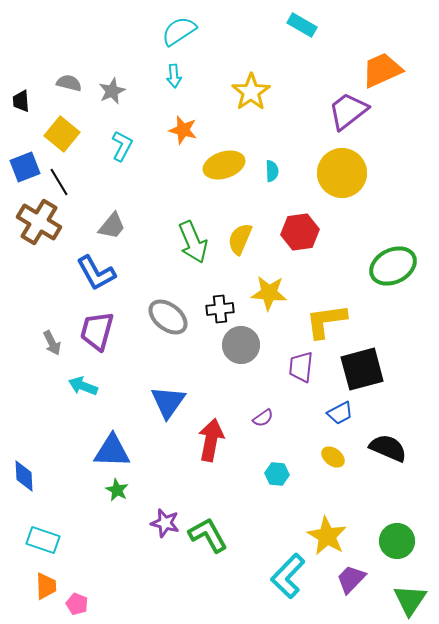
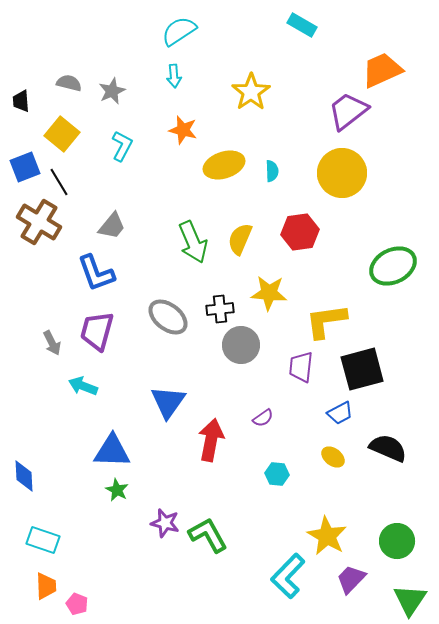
blue L-shape at (96, 273): rotated 9 degrees clockwise
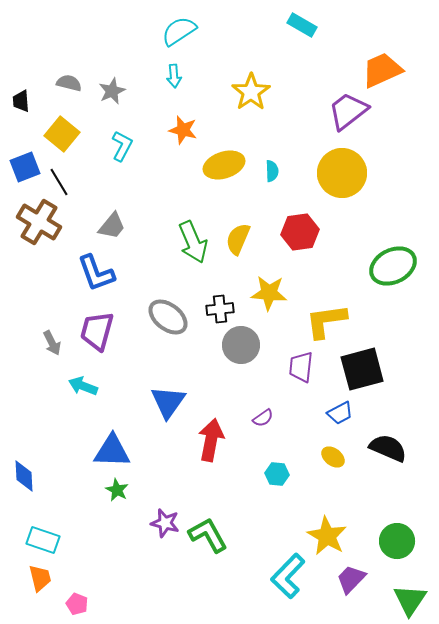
yellow semicircle at (240, 239): moved 2 px left
orange trapezoid at (46, 586): moved 6 px left, 8 px up; rotated 12 degrees counterclockwise
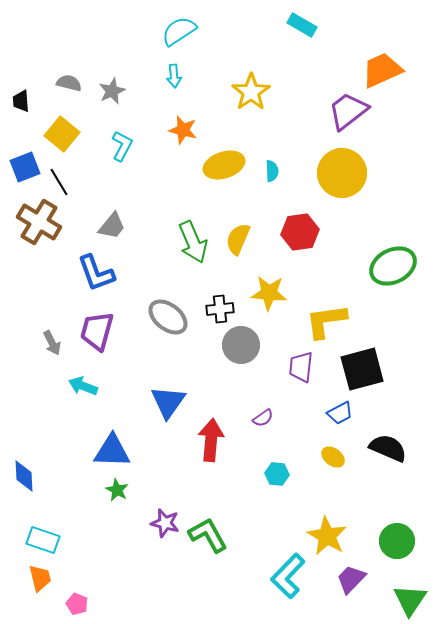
red arrow at (211, 440): rotated 6 degrees counterclockwise
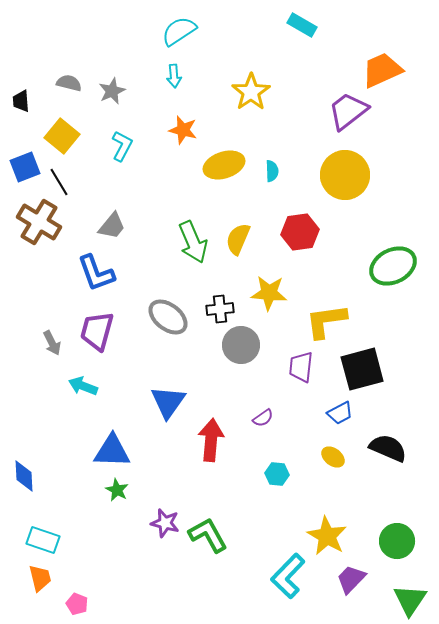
yellow square at (62, 134): moved 2 px down
yellow circle at (342, 173): moved 3 px right, 2 px down
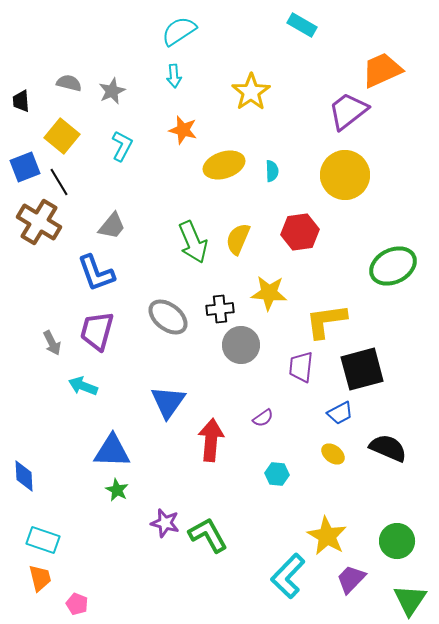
yellow ellipse at (333, 457): moved 3 px up
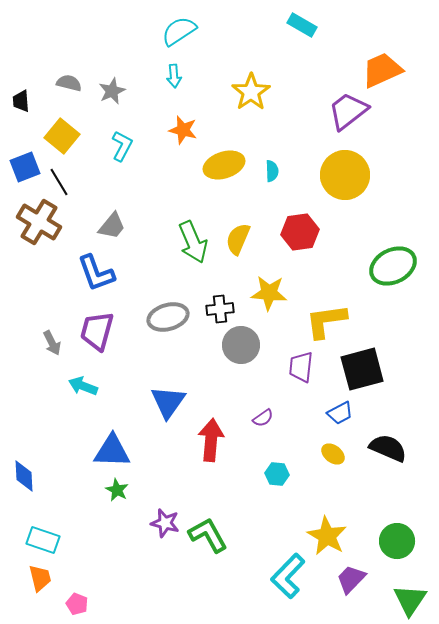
gray ellipse at (168, 317): rotated 54 degrees counterclockwise
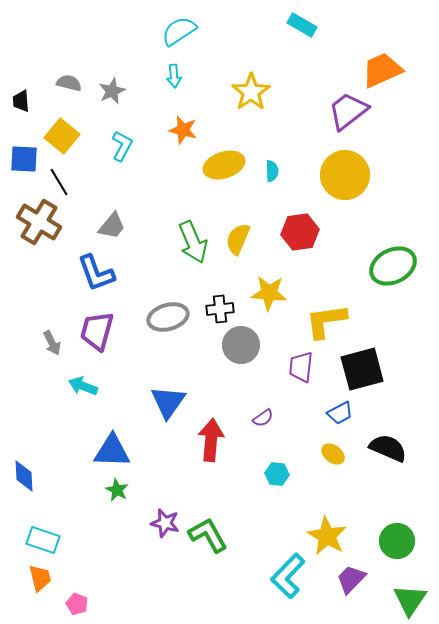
blue square at (25, 167): moved 1 px left, 8 px up; rotated 24 degrees clockwise
